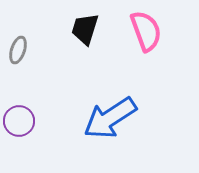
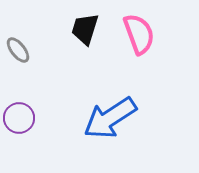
pink semicircle: moved 7 px left, 3 px down
gray ellipse: rotated 56 degrees counterclockwise
purple circle: moved 3 px up
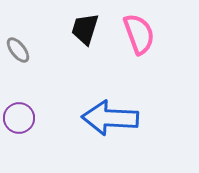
blue arrow: rotated 36 degrees clockwise
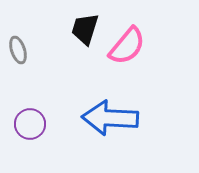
pink semicircle: moved 12 px left, 12 px down; rotated 60 degrees clockwise
gray ellipse: rotated 20 degrees clockwise
purple circle: moved 11 px right, 6 px down
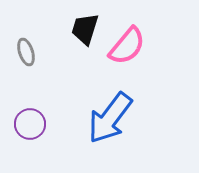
gray ellipse: moved 8 px right, 2 px down
blue arrow: rotated 56 degrees counterclockwise
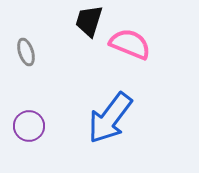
black trapezoid: moved 4 px right, 8 px up
pink semicircle: moved 3 px right, 2 px up; rotated 108 degrees counterclockwise
purple circle: moved 1 px left, 2 px down
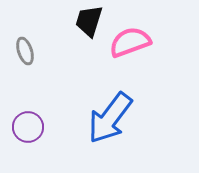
pink semicircle: moved 2 px up; rotated 42 degrees counterclockwise
gray ellipse: moved 1 px left, 1 px up
purple circle: moved 1 px left, 1 px down
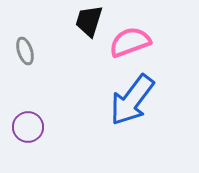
blue arrow: moved 22 px right, 18 px up
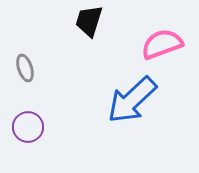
pink semicircle: moved 32 px right, 2 px down
gray ellipse: moved 17 px down
blue arrow: rotated 10 degrees clockwise
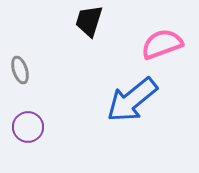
gray ellipse: moved 5 px left, 2 px down
blue arrow: rotated 4 degrees clockwise
